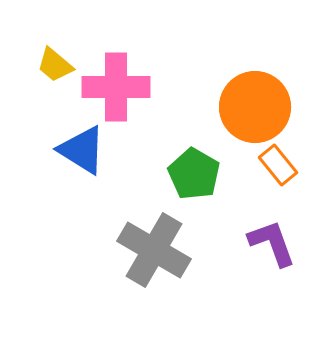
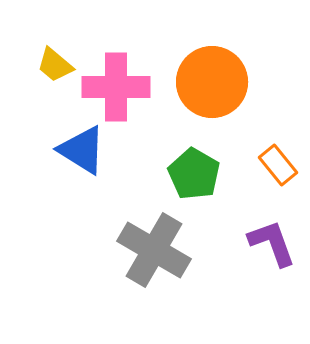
orange circle: moved 43 px left, 25 px up
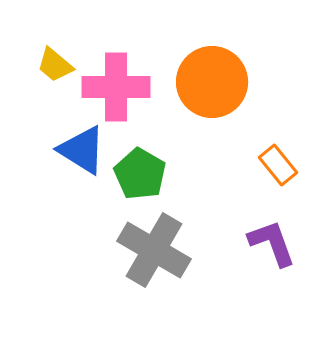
green pentagon: moved 54 px left
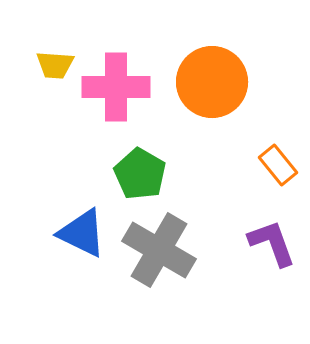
yellow trapezoid: rotated 36 degrees counterclockwise
blue triangle: moved 83 px down; rotated 6 degrees counterclockwise
gray cross: moved 5 px right
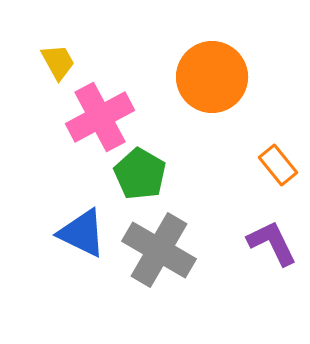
yellow trapezoid: moved 3 px right, 3 px up; rotated 123 degrees counterclockwise
orange circle: moved 5 px up
pink cross: moved 16 px left, 30 px down; rotated 28 degrees counterclockwise
purple L-shape: rotated 6 degrees counterclockwise
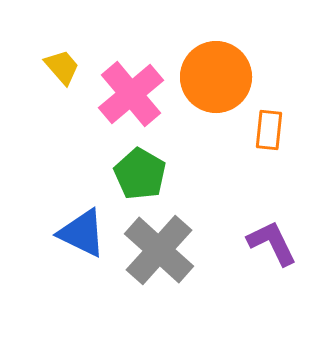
yellow trapezoid: moved 4 px right, 5 px down; rotated 12 degrees counterclockwise
orange circle: moved 4 px right
pink cross: moved 31 px right, 23 px up; rotated 12 degrees counterclockwise
orange rectangle: moved 9 px left, 35 px up; rotated 45 degrees clockwise
gray cross: rotated 12 degrees clockwise
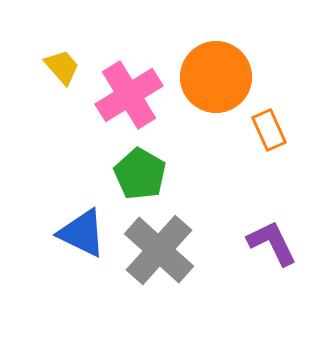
pink cross: moved 2 px left, 1 px down; rotated 8 degrees clockwise
orange rectangle: rotated 30 degrees counterclockwise
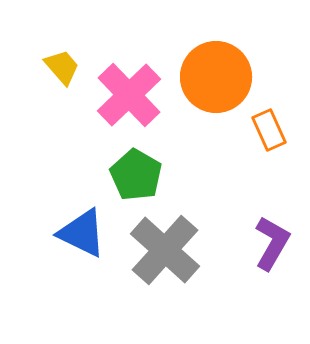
pink cross: rotated 12 degrees counterclockwise
green pentagon: moved 4 px left, 1 px down
purple L-shape: rotated 56 degrees clockwise
gray cross: moved 6 px right
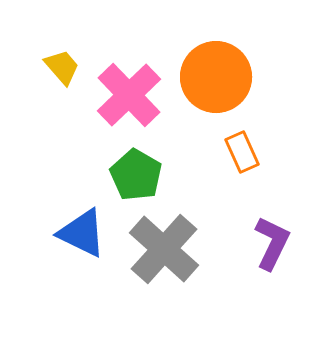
orange rectangle: moved 27 px left, 22 px down
purple L-shape: rotated 4 degrees counterclockwise
gray cross: moved 1 px left, 1 px up
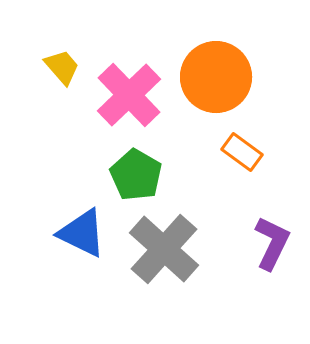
orange rectangle: rotated 30 degrees counterclockwise
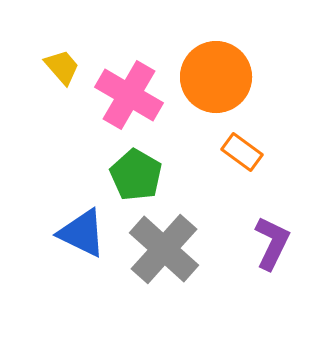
pink cross: rotated 16 degrees counterclockwise
